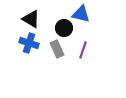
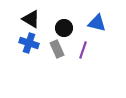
blue triangle: moved 16 px right, 9 px down
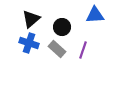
black triangle: rotated 48 degrees clockwise
blue triangle: moved 2 px left, 8 px up; rotated 18 degrees counterclockwise
black circle: moved 2 px left, 1 px up
gray rectangle: rotated 24 degrees counterclockwise
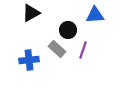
black triangle: moved 6 px up; rotated 12 degrees clockwise
black circle: moved 6 px right, 3 px down
blue cross: moved 17 px down; rotated 24 degrees counterclockwise
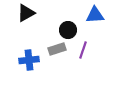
black triangle: moved 5 px left
gray rectangle: rotated 60 degrees counterclockwise
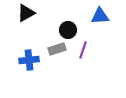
blue triangle: moved 5 px right, 1 px down
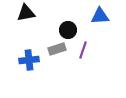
black triangle: rotated 18 degrees clockwise
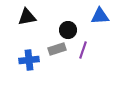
black triangle: moved 1 px right, 4 px down
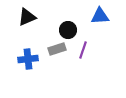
black triangle: rotated 12 degrees counterclockwise
blue cross: moved 1 px left, 1 px up
